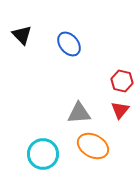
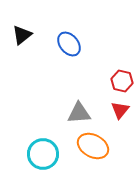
black triangle: rotated 35 degrees clockwise
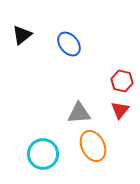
orange ellipse: rotated 36 degrees clockwise
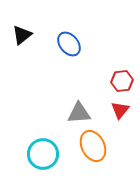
red hexagon: rotated 20 degrees counterclockwise
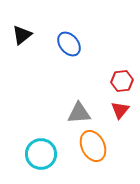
cyan circle: moved 2 px left
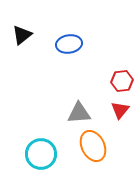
blue ellipse: rotated 60 degrees counterclockwise
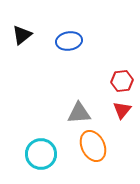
blue ellipse: moved 3 px up
red triangle: moved 2 px right
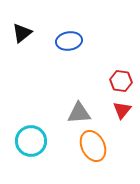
black triangle: moved 2 px up
red hexagon: moved 1 px left; rotated 15 degrees clockwise
cyan circle: moved 10 px left, 13 px up
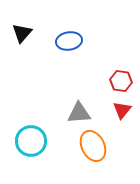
black triangle: rotated 10 degrees counterclockwise
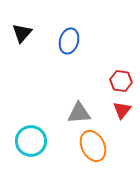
blue ellipse: rotated 65 degrees counterclockwise
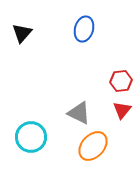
blue ellipse: moved 15 px right, 12 px up
red hexagon: rotated 15 degrees counterclockwise
gray triangle: rotated 30 degrees clockwise
cyan circle: moved 4 px up
orange ellipse: rotated 68 degrees clockwise
